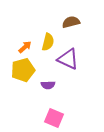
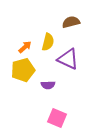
pink square: moved 3 px right
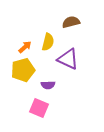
pink square: moved 18 px left, 10 px up
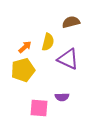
purple semicircle: moved 14 px right, 12 px down
pink square: rotated 18 degrees counterclockwise
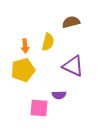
orange arrow: moved 1 px up; rotated 128 degrees clockwise
purple triangle: moved 5 px right, 7 px down
purple semicircle: moved 3 px left, 2 px up
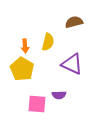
brown semicircle: moved 3 px right
purple triangle: moved 1 px left, 2 px up
yellow pentagon: moved 1 px left, 1 px up; rotated 25 degrees counterclockwise
pink square: moved 2 px left, 4 px up
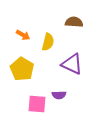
brown semicircle: rotated 18 degrees clockwise
orange arrow: moved 2 px left, 11 px up; rotated 56 degrees counterclockwise
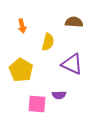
orange arrow: moved 1 px left, 9 px up; rotated 48 degrees clockwise
yellow pentagon: moved 1 px left, 1 px down
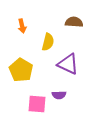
purple triangle: moved 4 px left
